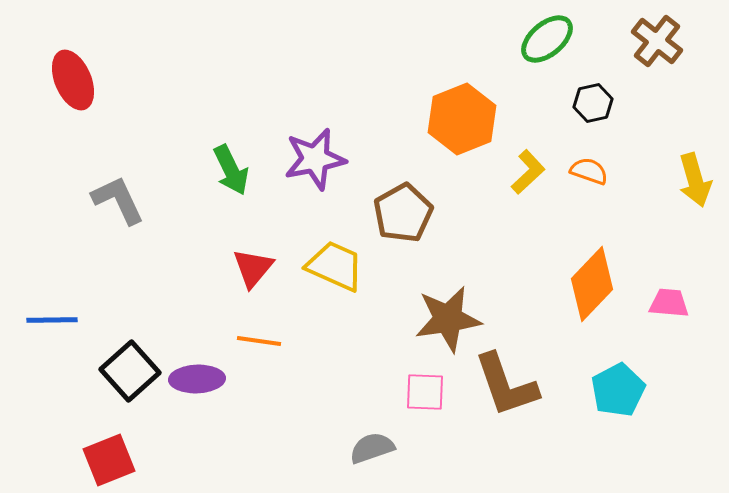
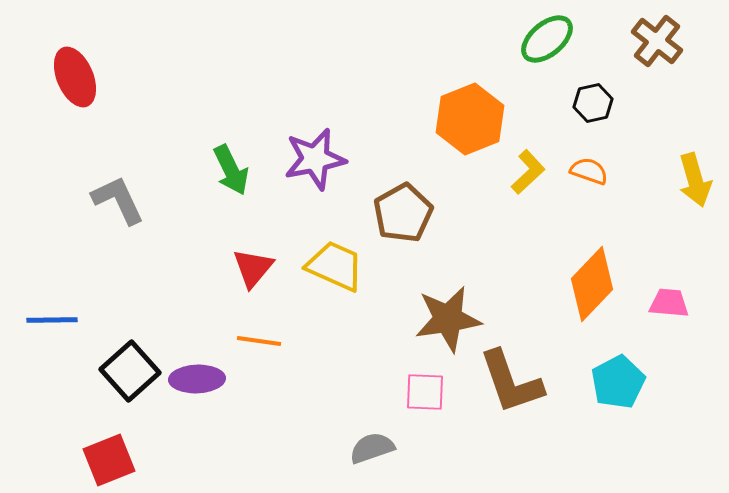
red ellipse: moved 2 px right, 3 px up
orange hexagon: moved 8 px right
brown L-shape: moved 5 px right, 3 px up
cyan pentagon: moved 8 px up
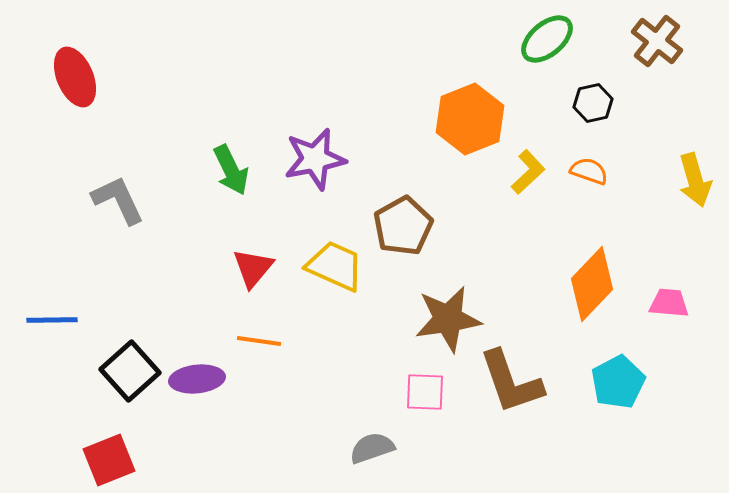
brown pentagon: moved 13 px down
purple ellipse: rotated 4 degrees counterclockwise
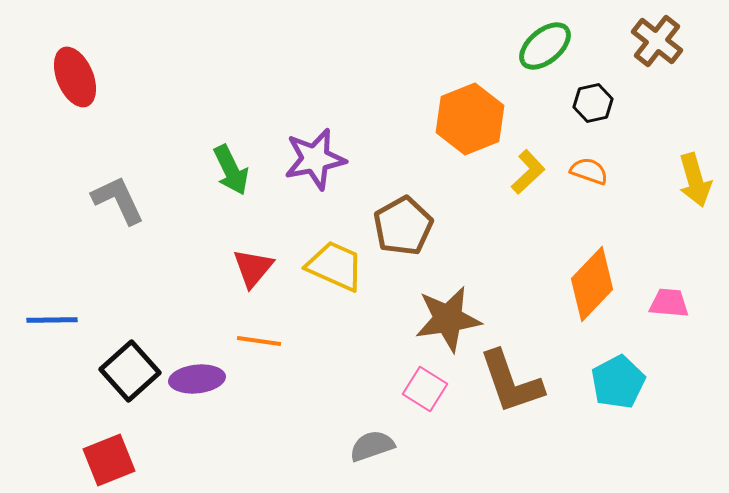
green ellipse: moved 2 px left, 7 px down
pink square: moved 3 px up; rotated 30 degrees clockwise
gray semicircle: moved 2 px up
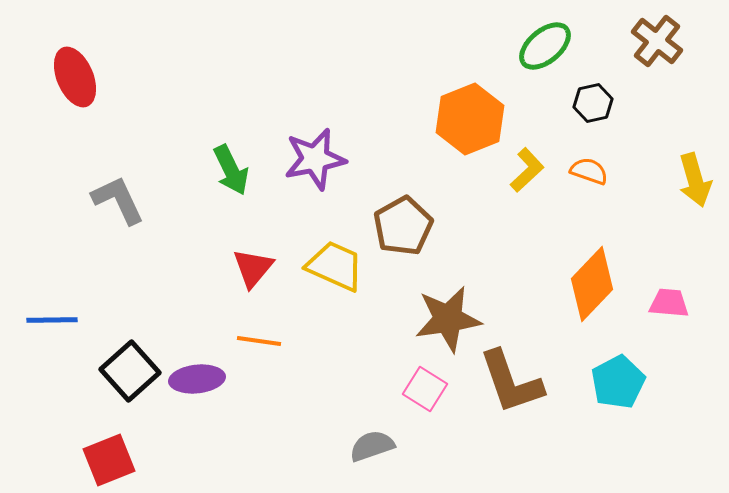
yellow L-shape: moved 1 px left, 2 px up
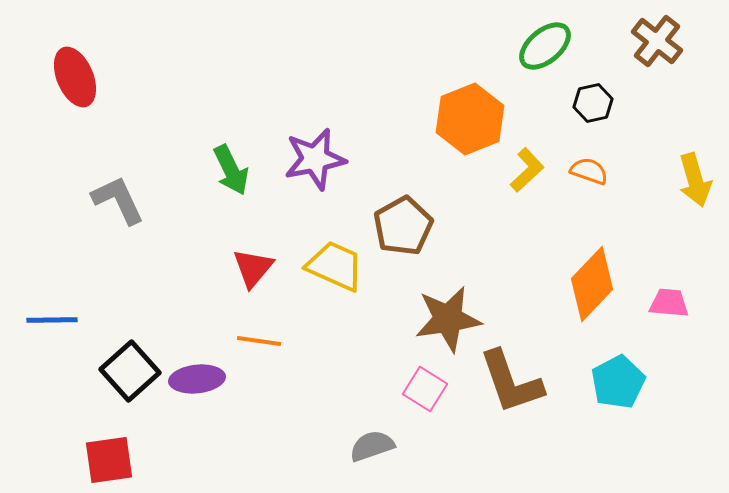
red square: rotated 14 degrees clockwise
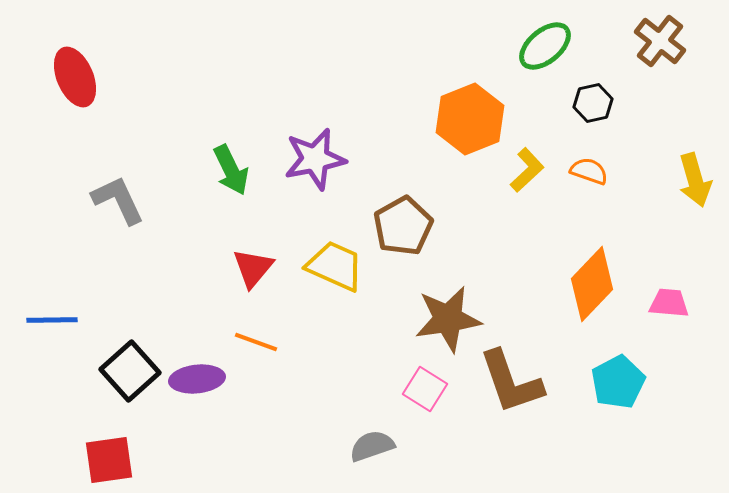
brown cross: moved 3 px right
orange line: moved 3 px left, 1 px down; rotated 12 degrees clockwise
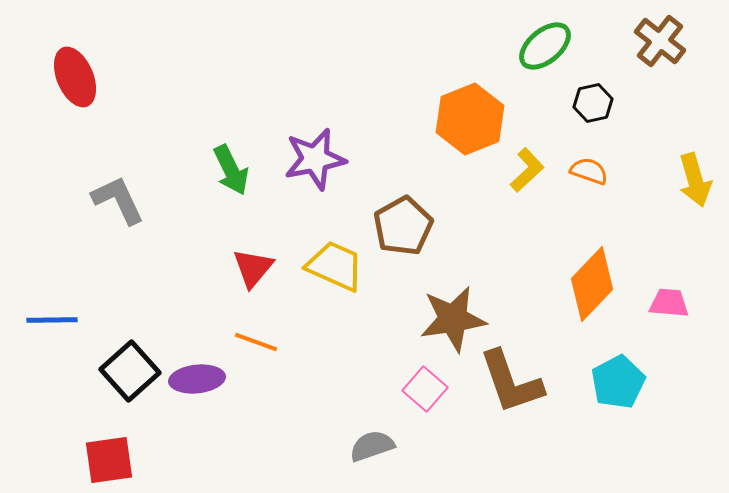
brown star: moved 5 px right
pink square: rotated 9 degrees clockwise
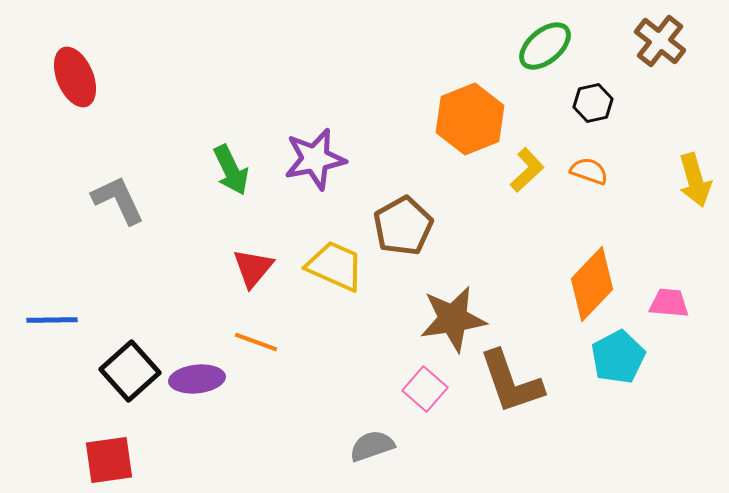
cyan pentagon: moved 25 px up
